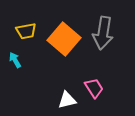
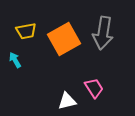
orange square: rotated 20 degrees clockwise
white triangle: moved 1 px down
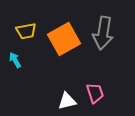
pink trapezoid: moved 1 px right, 5 px down; rotated 15 degrees clockwise
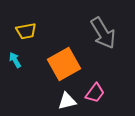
gray arrow: rotated 40 degrees counterclockwise
orange square: moved 25 px down
pink trapezoid: rotated 55 degrees clockwise
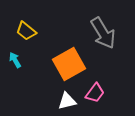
yellow trapezoid: rotated 50 degrees clockwise
orange square: moved 5 px right
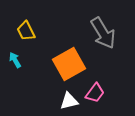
yellow trapezoid: rotated 25 degrees clockwise
white triangle: moved 2 px right
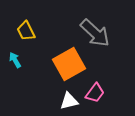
gray arrow: moved 8 px left; rotated 16 degrees counterclockwise
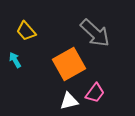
yellow trapezoid: rotated 15 degrees counterclockwise
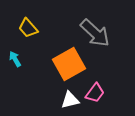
yellow trapezoid: moved 2 px right, 3 px up
cyan arrow: moved 1 px up
white triangle: moved 1 px right, 1 px up
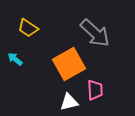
yellow trapezoid: rotated 15 degrees counterclockwise
cyan arrow: rotated 21 degrees counterclockwise
pink trapezoid: moved 3 px up; rotated 40 degrees counterclockwise
white triangle: moved 1 px left, 2 px down
